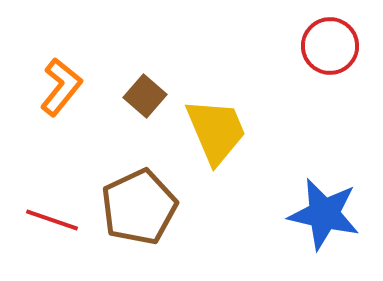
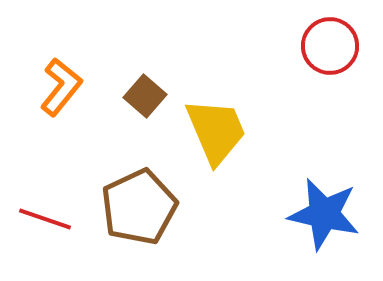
red line: moved 7 px left, 1 px up
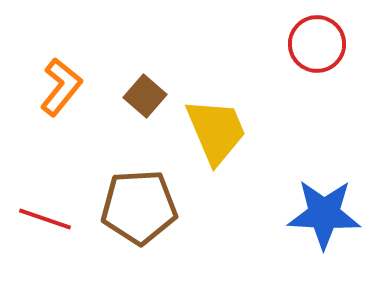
red circle: moved 13 px left, 2 px up
brown pentagon: rotated 22 degrees clockwise
blue star: rotated 10 degrees counterclockwise
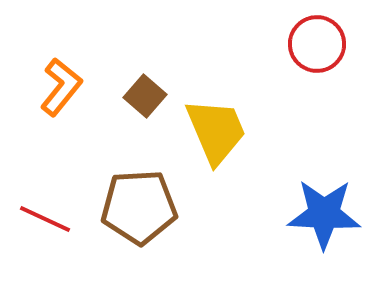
red line: rotated 6 degrees clockwise
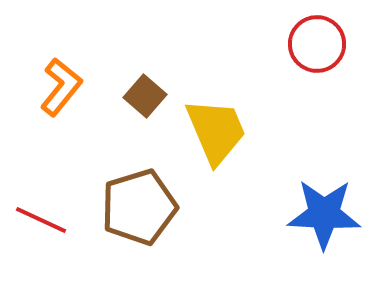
brown pentagon: rotated 14 degrees counterclockwise
red line: moved 4 px left, 1 px down
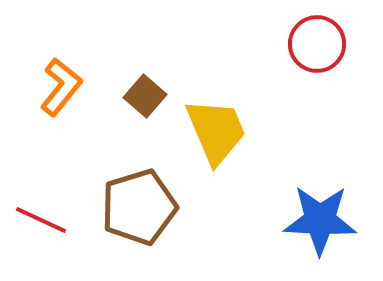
blue star: moved 4 px left, 6 px down
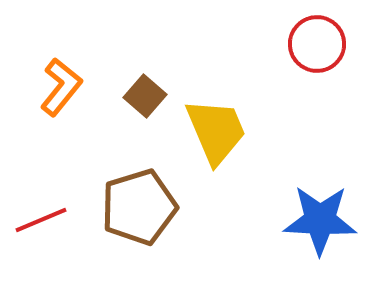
red line: rotated 48 degrees counterclockwise
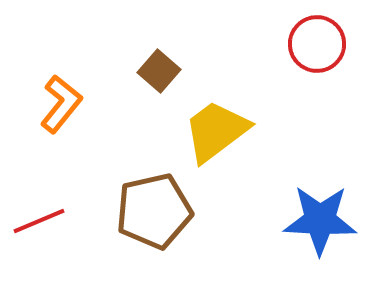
orange L-shape: moved 17 px down
brown square: moved 14 px right, 25 px up
yellow trapezoid: rotated 104 degrees counterclockwise
brown pentagon: moved 15 px right, 4 px down; rotated 4 degrees clockwise
red line: moved 2 px left, 1 px down
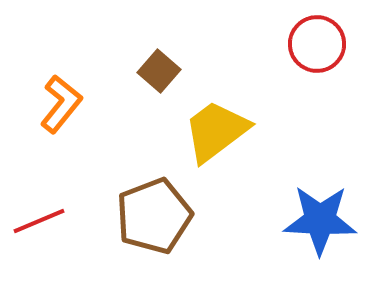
brown pentagon: moved 5 px down; rotated 8 degrees counterclockwise
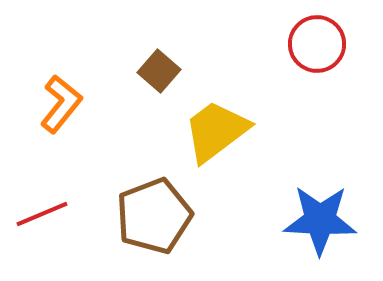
red line: moved 3 px right, 7 px up
